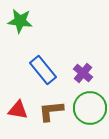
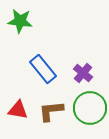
blue rectangle: moved 1 px up
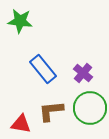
red triangle: moved 3 px right, 14 px down
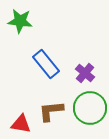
blue rectangle: moved 3 px right, 5 px up
purple cross: moved 2 px right
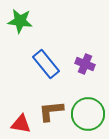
purple cross: moved 9 px up; rotated 18 degrees counterclockwise
green circle: moved 2 px left, 6 px down
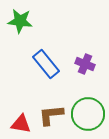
brown L-shape: moved 4 px down
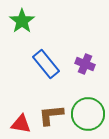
green star: moved 2 px right; rotated 30 degrees clockwise
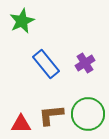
green star: rotated 10 degrees clockwise
purple cross: moved 1 px up; rotated 36 degrees clockwise
red triangle: rotated 10 degrees counterclockwise
